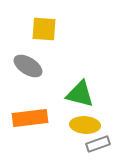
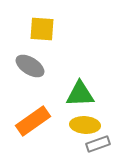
yellow square: moved 2 px left
gray ellipse: moved 2 px right
green triangle: rotated 16 degrees counterclockwise
orange rectangle: moved 3 px right, 3 px down; rotated 28 degrees counterclockwise
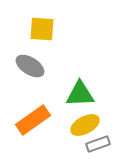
orange rectangle: moved 1 px up
yellow ellipse: rotated 32 degrees counterclockwise
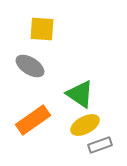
green triangle: rotated 36 degrees clockwise
gray rectangle: moved 2 px right, 1 px down
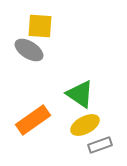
yellow square: moved 2 px left, 3 px up
gray ellipse: moved 1 px left, 16 px up
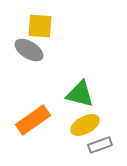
green triangle: rotated 20 degrees counterclockwise
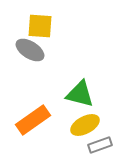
gray ellipse: moved 1 px right
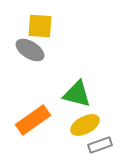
green triangle: moved 3 px left
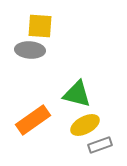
gray ellipse: rotated 28 degrees counterclockwise
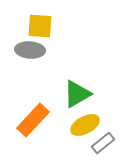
green triangle: rotated 44 degrees counterclockwise
orange rectangle: rotated 12 degrees counterclockwise
gray rectangle: moved 3 px right, 2 px up; rotated 20 degrees counterclockwise
